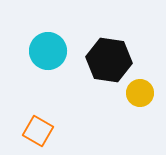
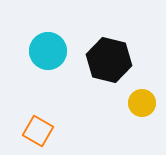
black hexagon: rotated 6 degrees clockwise
yellow circle: moved 2 px right, 10 px down
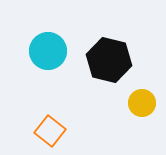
orange square: moved 12 px right; rotated 8 degrees clockwise
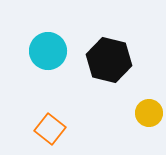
yellow circle: moved 7 px right, 10 px down
orange square: moved 2 px up
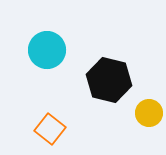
cyan circle: moved 1 px left, 1 px up
black hexagon: moved 20 px down
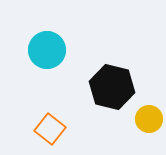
black hexagon: moved 3 px right, 7 px down
yellow circle: moved 6 px down
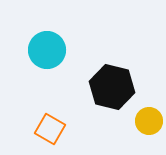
yellow circle: moved 2 px down
orange square: rotated 8 degrees counterclockwise
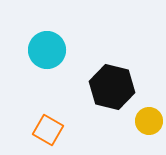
orange square: moved 2 px left, 1 px down
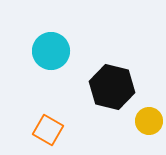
cyan circle: moved 4 px right, 1 px down
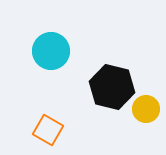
yellow circle: moved 3 px left, 12 px up
